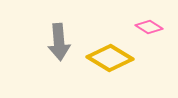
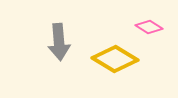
yellow diamond: moved 5 px right, 1 px down
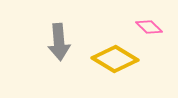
pink diamond: rotated 12 degrees clockwise
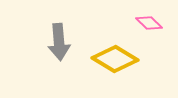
pink diamond: moved 4 px up
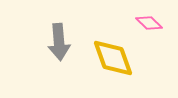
yellow diamond: moved 2 px left, 1 px up; rotated 39 degrees clockwise
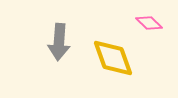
gray arrow: rotated 9 degrees clockwise
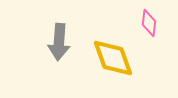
pink diamond: rotated 52 degrees clockwise
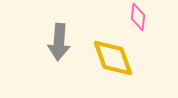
pink diamond: moved 11 px left, 6 px up
